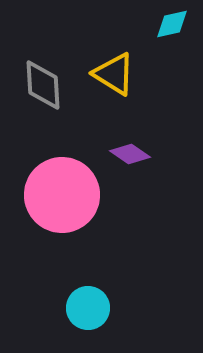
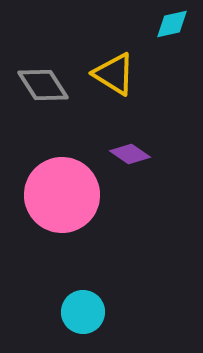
gray diamond: rotated 30 degrees counterclockwise
cyan circle: moved 5 px left, 4 px down
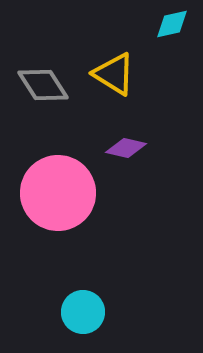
purple diamond: moved 4 px left, 6 px up; rotated 21 degrees counterclockwise
pink circle: moved 4 px left, 2 px up
